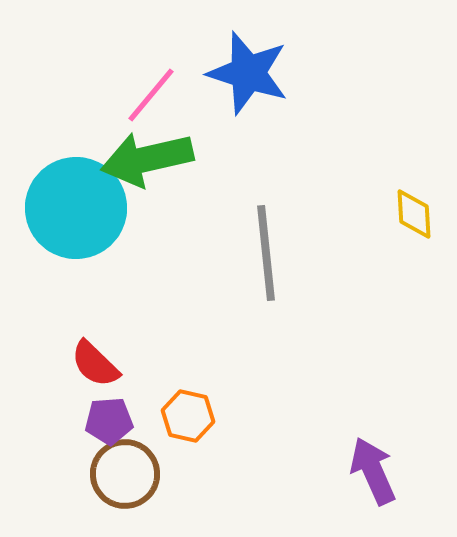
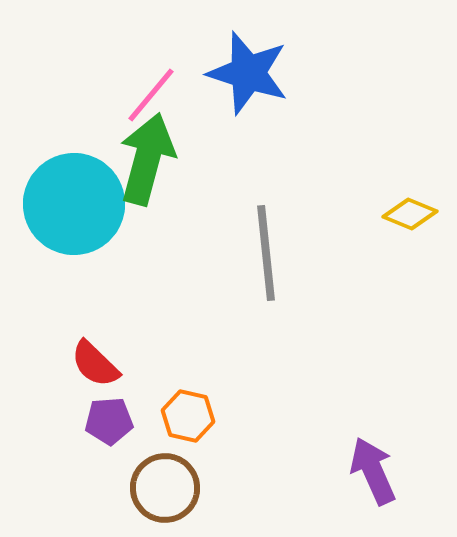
green arrow: rotated 118 degrees clockwise
cyan circle: moved 2 px left, 4 px up
yellow diamond: moved 4 px left; rotated 64 degrees counterclockwise
brown circle: moved 40 px right, 14 px down
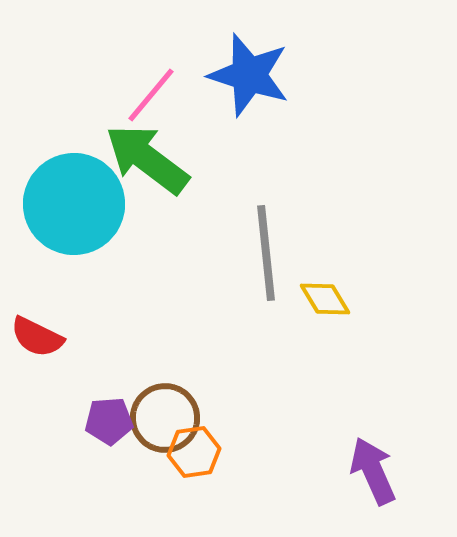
blue star: moved 1 px right, 2 px down
green arrow: rotated 68 degrees counterclockwise
yellow diamond: moved 85 px left, 85 px down; rotated 36 degrees clockwise
red semicircle: moved 58 px left, 27 px up; rotated 18 degrees counterclockwise
orange hexagon: moved 6 px right, 36 px down; rotated 21 degrees counterclockwise
brown circle: moved 70 px up
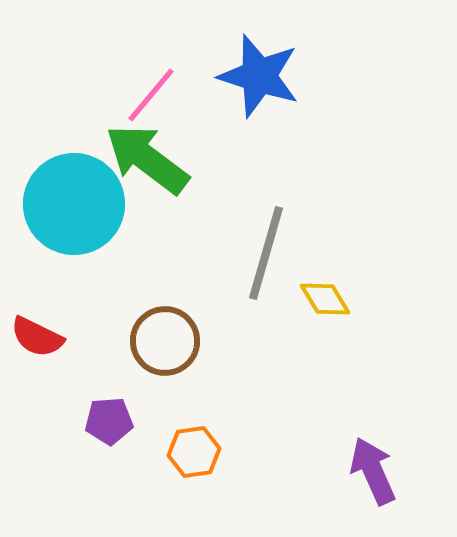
blue star: moved 10 px right, 1 px down
gray line: rotated 22 degrees clockwise
brown circle: moved 77 px up
